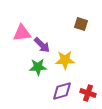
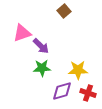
brown square: moved 17 px left, 13 px up; rotated 32 degrees clockwise
pink triangle: rotated 12 degrees counterclockwise
purple arrow: moved 1 px left, 1 px down
yellow star: moved 13 px right, 10 px down
green star: moved 4 px right, 1 px down
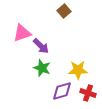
green star: rotated 24 degrees clockwise
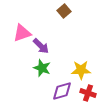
yellow star: moved 3 px right
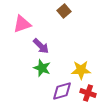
pink triangle: moved 9 px up
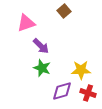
pink triangle: moved 4 px right, 1 px up
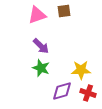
brown square: rotated 32 degrees clockwise
pink triangle: moved 11 px right, 8 px up
green star: moved 1 px left
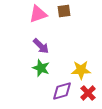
pink triangle: moved 1 px right, 1 px up
red cross: rotated 28 degrees clockwise
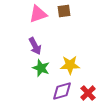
purple arrow: moved 6 px left; rotated 18 degrees clockwise
yellow star: moved 11 px left, 5 px up
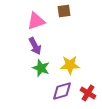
pink triangle: moved 2 px left, 7 px down
red cross: rotated 14 degrees counterclockwise
